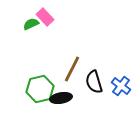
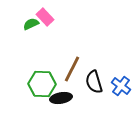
green hexagon: moved 2 px right, 5 px up; rotated 16 degrees clockwise
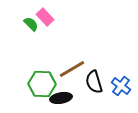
green semicircle: rotated 70 degrees clockwise
brown line: rotated 32 degrees clockwise
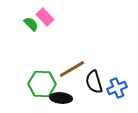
blue cross: moved 4 px left, 2 px down; rotated 30 degrees clockwise
black ellipse: rotated 15 degrees clockwise
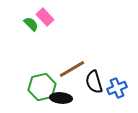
green hexagon: moved 3 px down; rotated 16 degrees counterclockwise
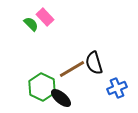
black semicircle: moved 19 px up
green hexagon: rotated 20 degrees counterclockwise
black ellipse: rotated 35 degrees clockwise
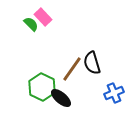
pink rectangle: moved 2 px left
black semicircle: moved 2 px left
brown line: rotated 24 degrees counterclockwise
blue cross: moved 3 px left, 5 px down
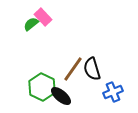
green semicircle: rotated 84 degrees counterclockwise
black semicircle: moved 6 px down
brown line: moved 1 px right
blue cross: moved 1 px left, 1 px up
black ellipse: moved 2 px up
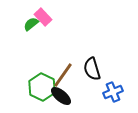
brown line: moved 10 px left, 6 px down
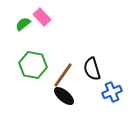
pink rectangle: moved 1 px left
green semicircle: moved 8 px left
green hexagon: moved 9 px left, 22 px up; rotated 16 degrees counterclockwise
blue cross: moved 1 px left
black ellipse: moved 3 px right
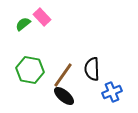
green hexagon: moved 3 px left, 5 px down
black semicircle: rotated 15 degrees clockwise
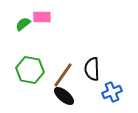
pink rectangle: rotated 48 degrees counterclockwise
